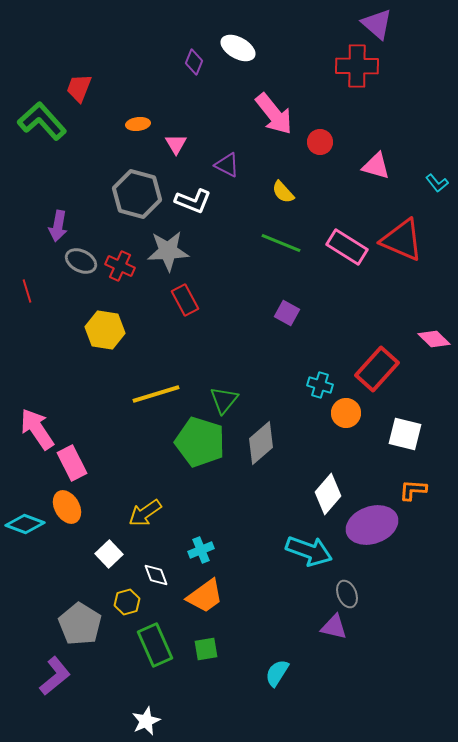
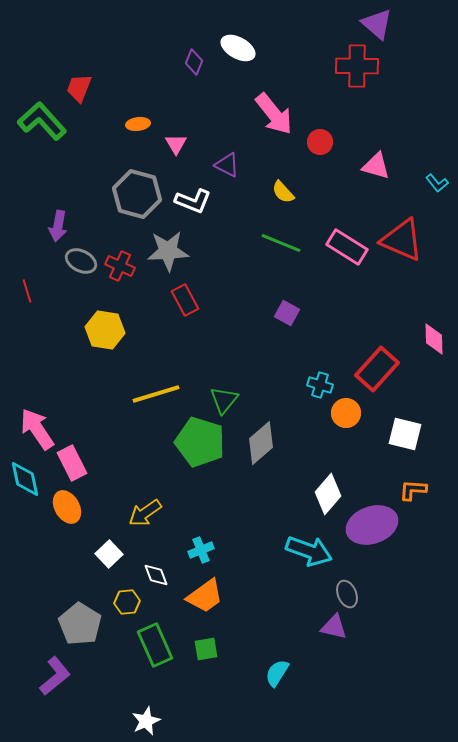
pink diamond at (434, 339): rotated 44 degrees clockwise
cyan diamond at (25, 524): moved 45 px up; rotated 57 degrees clockwise
yellow hexagon at (127, 602): rotated 10 degrees clockwise
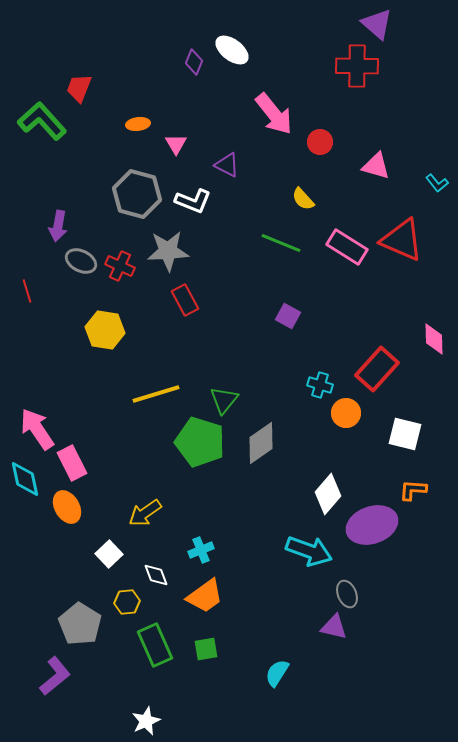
white ellipse at (238, 48): moved 6 px left, 2 px down; rotated 8 degrees clockwise
yellow semicircle at (283, 192): moved 20 px right, 7 px down
purple square at (287, 313): moved 1 px right, 3 px down
gray diamond at (261, 443): rotated 6 degrees clockwise
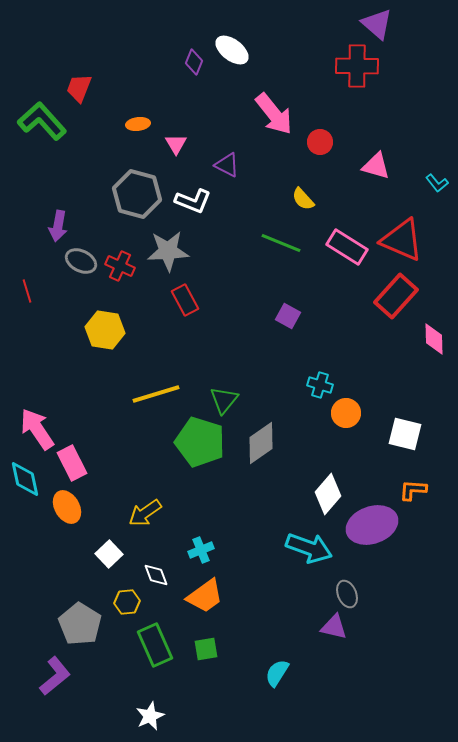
red rectangle at (377, 369): moved 19 px right, 73 px up
cyan arrow at (309, 551): moved 3 px up
white star at (146, 721): moved 4 px right, 5 px up
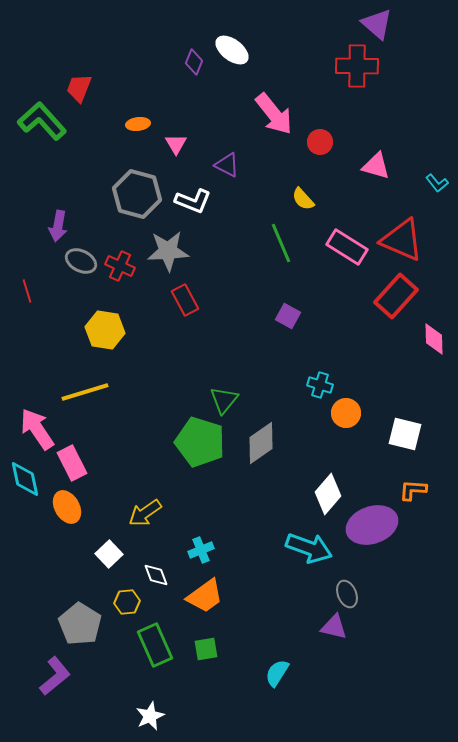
green line at (281, 243): rotated 45 degrees clockwise
yellow line at (156, 394): moved 71 px left, 2 px up
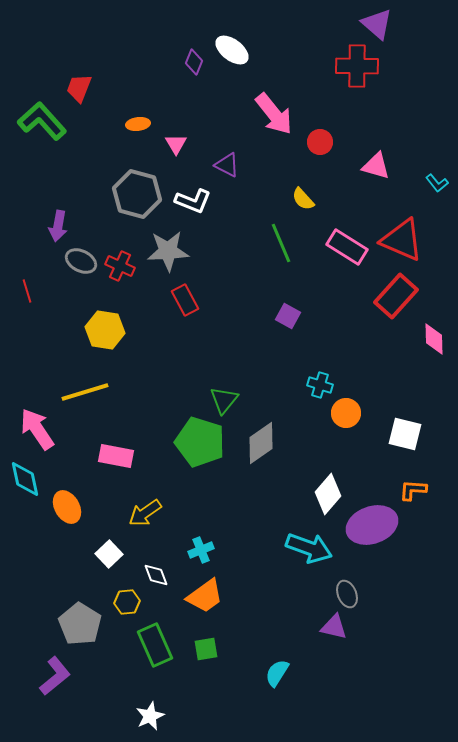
pink rectangle at (72, 463): moved 44 px right, 7 px up; rotated 52 degrees counterclockwise
